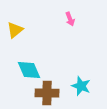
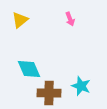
yellow triangle: moved 5 px right, 10 px up
cyan diamond: moved 1 px up
brown cross: moved 2 px right
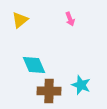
cyan diamond: moved 5 px right, 4 px up
cyan star: moved 1 px up
brown cross: moved 2 px up
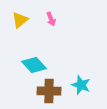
pink arrow: moved 19 px left
cyan diamond: rotated 20 degrees counterclockwise
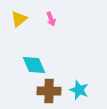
yellow triangle: moved 1 px left, 1 px up
cyan diamond: rotated 20 degrees clockwise
cyan star: moved 2 px left, 5 px down
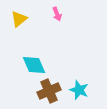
pink arrow: moved 6 px right, 5 px up
brown cross: rotated 25 degrees counterclockwise
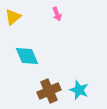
yellow triangle: moved 6 px left, 2 px up
cyan diamond: moved 7 px left, 9 px up
